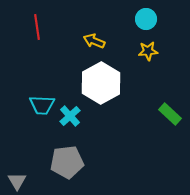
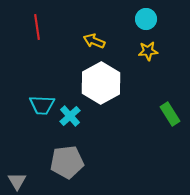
green rectangle: rotated 15 degrees clockwise
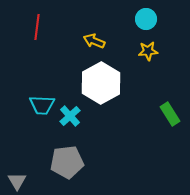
red line: rotated 15 degrees clockwise
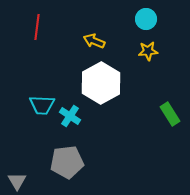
cyan cross: rotated 15 degrees counterclockwise
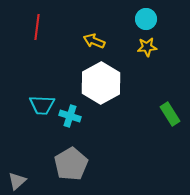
yellow star: moved 1 px left, 4 px up
cyan cross: rotated 15 degrees counterclockwise
gray pentagon: moved 4 px right, 2 px down; rotated 24 degrees counterclockwise
gray triangle: rotated 18 degrees clockwise
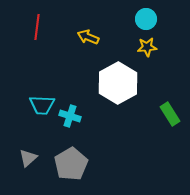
yellow arrow: moved 6 px left, 4 px up
white hexagon: moved 17 px right
gray triangle: moved 11 px right, 23 px up
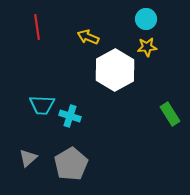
red line: rotated 15 degrees counterclockwise
white hexagon: moved 3 px left, 13 px up
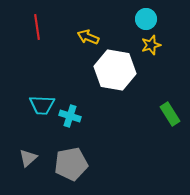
yellow star: moved 4 px right, 2 px up; rotated 12 degrees counterclockwise
white hexagon: rotated 21 degrees counterclockwise
gray pentagon: rotated 20 degrees clockwise
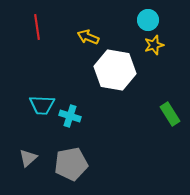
cyan circle: moved 2 px right, 1 px down
yellow star: moved 3 px right
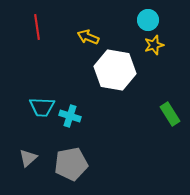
cyan trapezoid: moved 2 px down
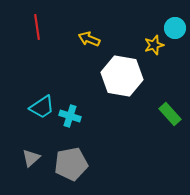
cyan circle: moved 27 px right, 8 px down
yellow arrow: moved 1 px right, 2 px down
white hexagon: moved 7 px right, 6 px down
cyan trapezoid: rotated 36 degrees counterclockwise
green rectangle: rotated 10 degrees counterclockwise
gray triangle: moved 3 px right
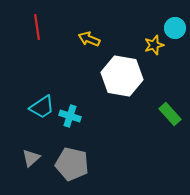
gray pentagon: moved 1 px right; rotated 24 degrees clockwise
